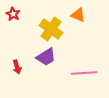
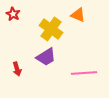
red arrow: moved 2 px down
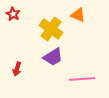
purple trapezoid: moved 7 px right
red arrow: rotated 32 degrees clockwise
pink line: moved 2 px left, 6 px down
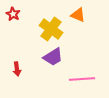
red arrow: rotated 24 degrees counterclockwise
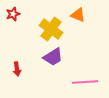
red star: rotated 24 degrees clockwise
pink line: moved 3 px right, 3 px down
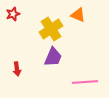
yellow cross: rotated 20 degrees clockwise
purple trapezoid: rotated 35 degrees counterclockwise
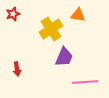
orange triangle: rotated 14 degrees counterclockwise
purple trapezoid: moved 11 px right
